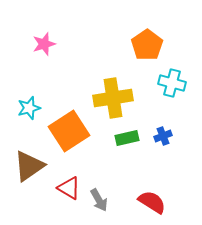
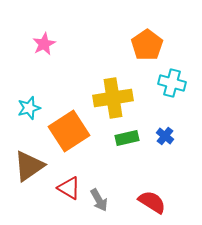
pink star: rotated 10 degrees counterclockwise
blue cross: moved 2 px right; rotated 30 degrees counterclockwise
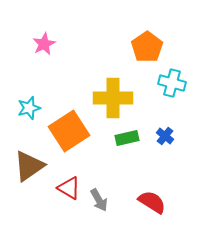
orange pentagon: moved 2 px down
yellow cross: rotated 9 degrees clockwise
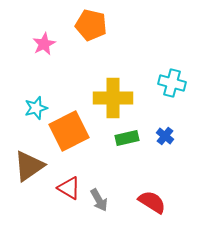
orange pentagon: moved 56 px left, 22 px up; rotated 24 degrees counterclockwise
cyan star: moved 7 px right
orange square: rotated 6 degrees clockwise
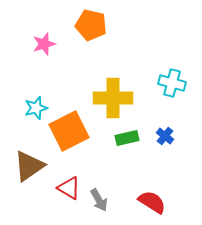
pink star: rotated 10 degrees clockwise
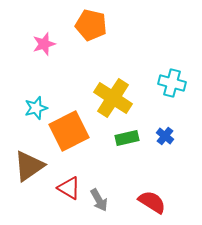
yellow cross: rotated 33 degrees clockwise
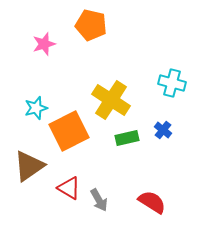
yellow cross: moved 2 px left, 2 px down
blue cross: moved 2 px left, 6 px up
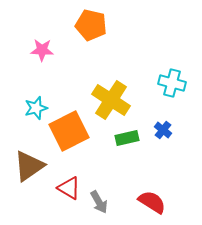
pink star: moved 2 px left, 6 px down; rotated 20 degrees clockwise
gray arrow: moved 2 px down
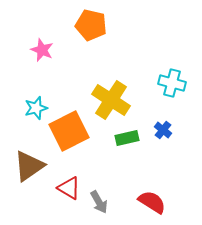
pink star: rotated 20 degrees clockwise
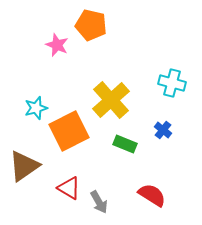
pink star: moved 15 px right, 5 px up
yellow cross: rotated 15 degrees clockwise
green rectangle: moved 2 px left, 6 px down; rotated 35 degrees clockwise
brown triangle: moved 5 px left
red semicircle: moved 7 px up
